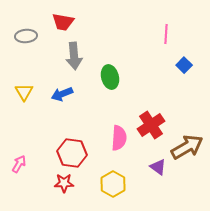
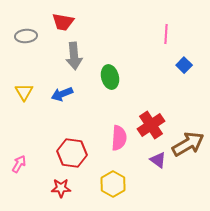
brown arrow: moved 1 px right, 3 px up
purple triangle: moved 7 px up
red star: moved 3 px left, 5 px down
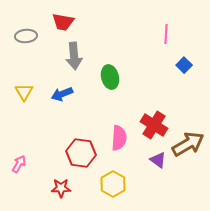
red cross: moved 3 px right; rotated 24 degrees counterclockwise
red hexagon: moved 9 px right
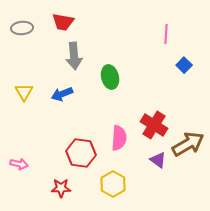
gray ellipse: moved 4 px left, 8 px up
pink arrow: rotated 72 degrees clockwise
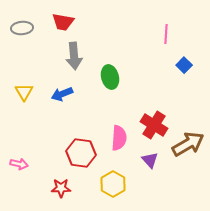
purple triangle: moved 8 px left; rotated 12 degrees clockwise
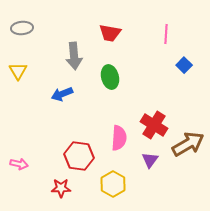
red trapezoid: moved 47 px right, 11 px down
yellow triangle: moved 6 px left, 21 px up
red hexagon: moved 2 px left, 3 px down
purple triangle: rotated 18 degrees clockwise
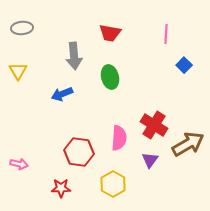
red hexagon: moved 4 px up
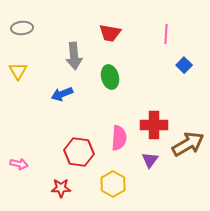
red cross: rotated 32 degrees counterclockwise
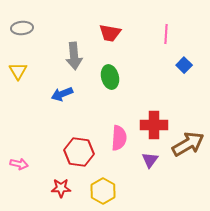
yellow hexagon: moved 10 px left, 7 px down
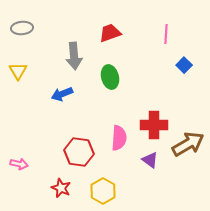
red trapezoid: rotated 150 degrees clockwise
purple triangle: rotated 30 degrees counterclockwise
red star: rotated 24 degrees clockwise
